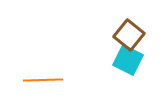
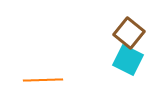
brown square: moved 2 px up
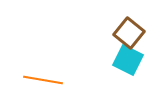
orange line: rotated 12 degrees clockwise
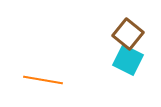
brown square: moved 1 px left, 1 px down
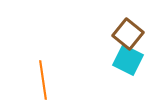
orange line: rotated 72 degrees clockwise
